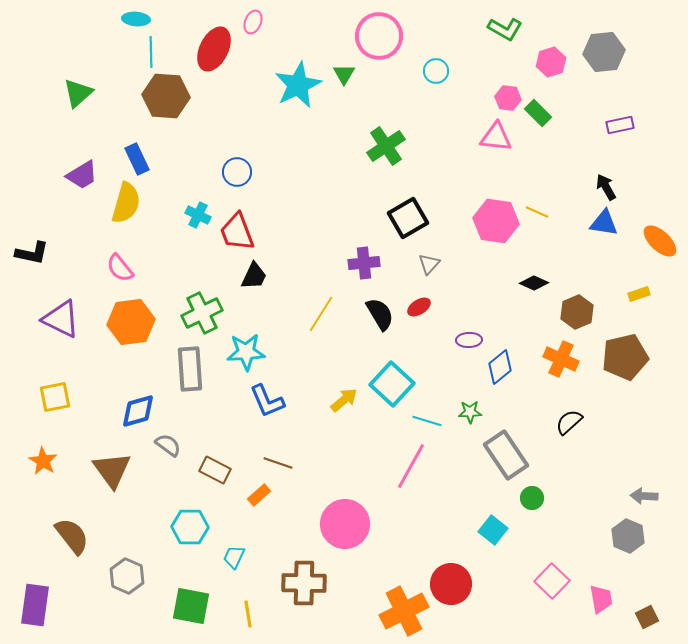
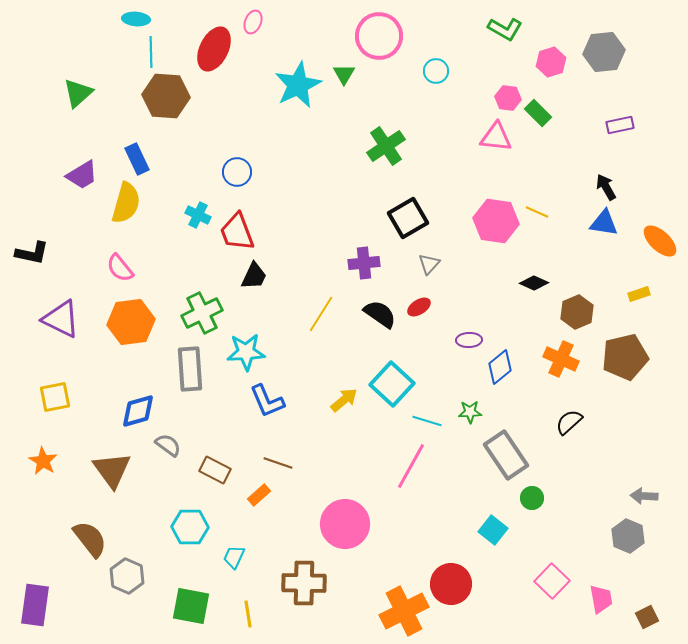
black semicircle at (380, 314): rotated 24 degrees counterclockwise
brown semicircle at (72, 536): moved 18 px right, 3 px down
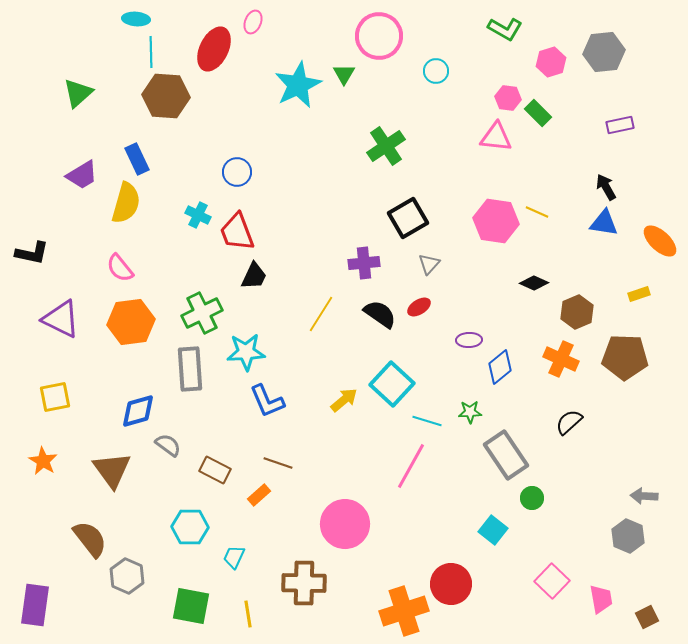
brown pentagon at (625, 357): rotated 15 degrees clockwise
orange cross at (404, 611): rotated 9 degrees clockwise
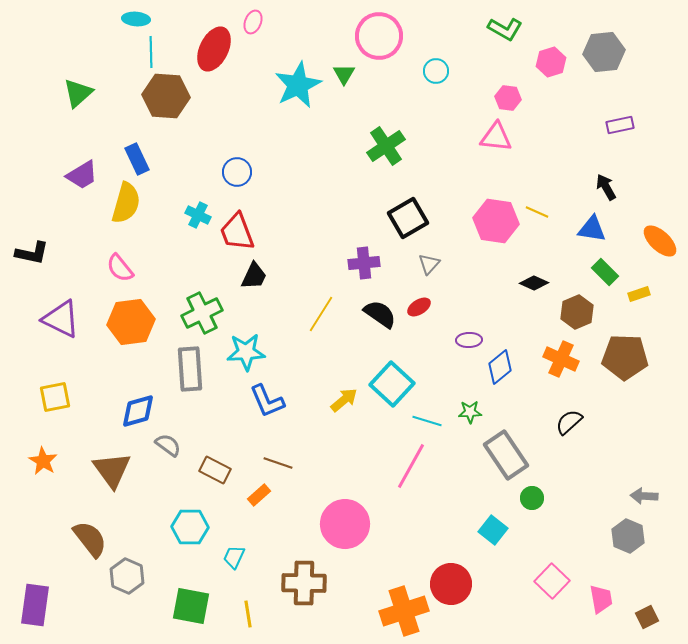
green rectangle at (538, 113): moved 67 px right, 159 px down
blue triangle at (604, 223): moved 12 px left, 6 px down
